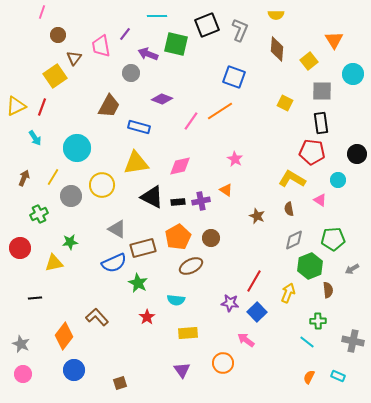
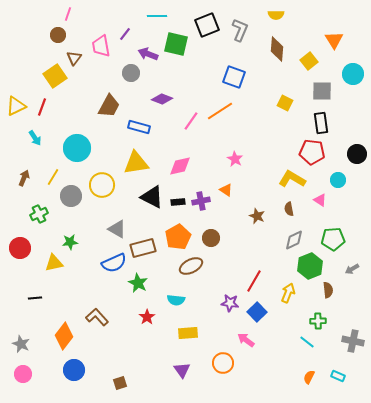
pink line at (42, 12): moved 26 px right, 2 px down
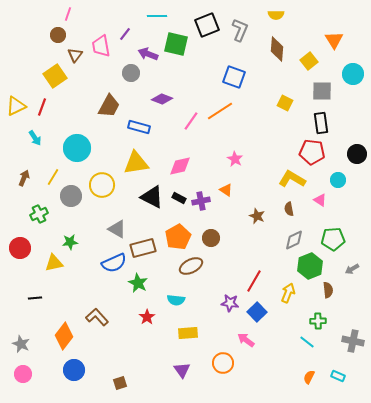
brown triangle at (74, 58): moved 1 px right, 3 px up
black rectangle at (178, 202): moved 1 px right, 4 px up; rotated 32 degrees clockwise
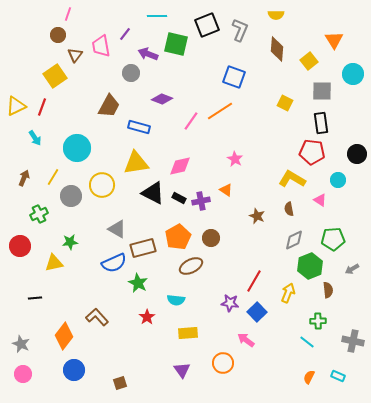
black triangle at (152, 197): moved 1 px right, 4 px up
red circle at (20, 248): moved 2 px up
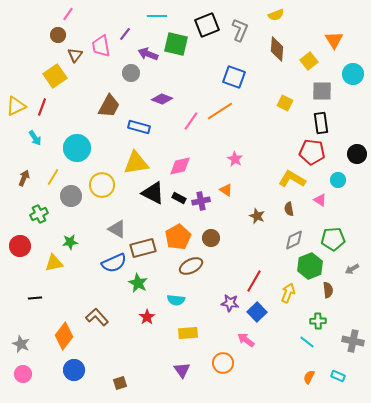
pink line at (68, 14): rotated 16 degrees clockwise
yellow semicircle at (276, 15): rotated 21 degrees counterclockwise
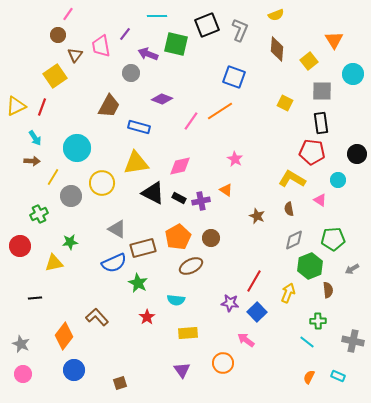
brown arrow at (24, 178): moved 8 px right, 17 px up; rotated 70 degrees clockwise
yellow circle at (102, 185): moved 2 px up
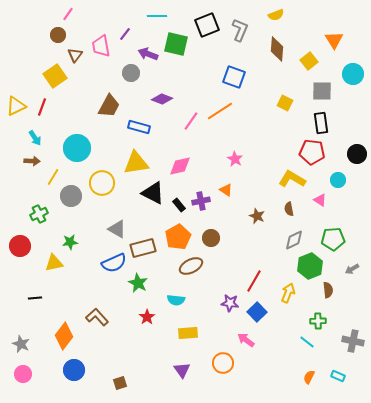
black rectangle at (179, 198): moved 7 px down; rotated 24 degrees clockwise
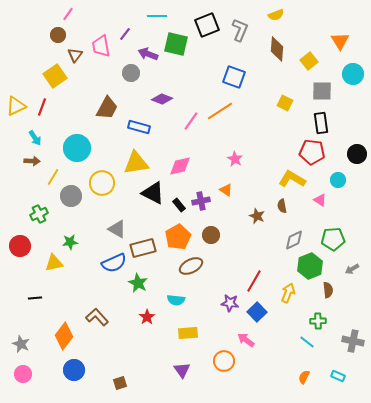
orange triangle at (334, 40): moved 6 px right, 1 px down
brown trapezoid at (109, 106): moved 2 px left, 2 px down
brown semicircle at (289, 209): moved 7 px left, 3 px up
brown circle at (211, 238): moved 3 px up
orange circle at (223, 363): moved 1 px right, 2 px up
orange semicircle at (309, 377): moved 5 px left
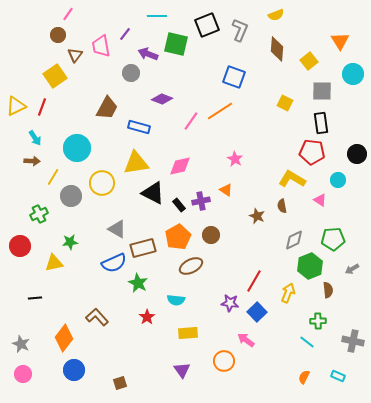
orange diamond at (64, 336): moved 2 px down
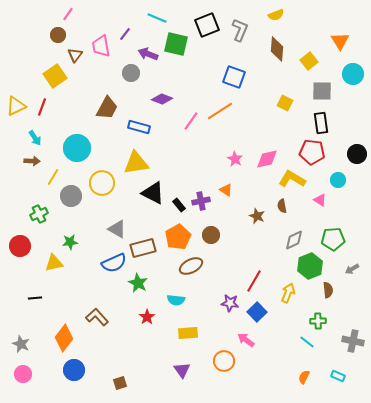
cyan line at (157, 16): moved 2 px down; rotated 24 degrees clockwise
pink diamond at (180, 166): moved 87 px right, 7 px up
